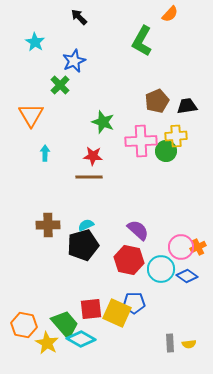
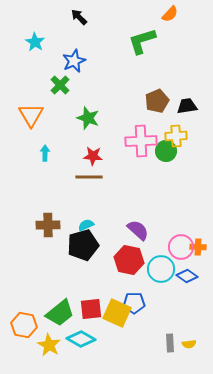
green L-shape: rotated 44 degrees clockwise
green star: moved 15 px left, 4 px up
orange cross: rotated 28 degrees clockwise
green trapezoid: moved 5 px left, 11 px up; rotated 92 degrees clockwise
yellow star: moved 2 px right, 2 px down
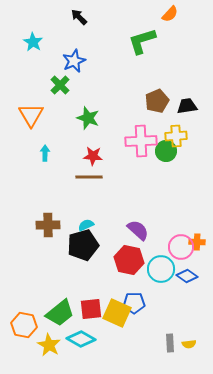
cyan star: moved 2 px left
orange cross: moved 1 px left, 5 px up
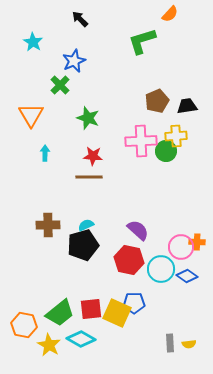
black arrow: moved 1 px right, 2 px down
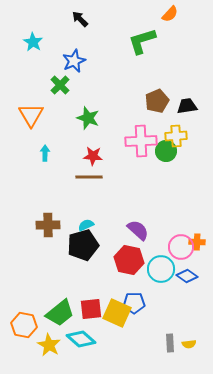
cyan diamond: rotated 12 degrees clockwise
